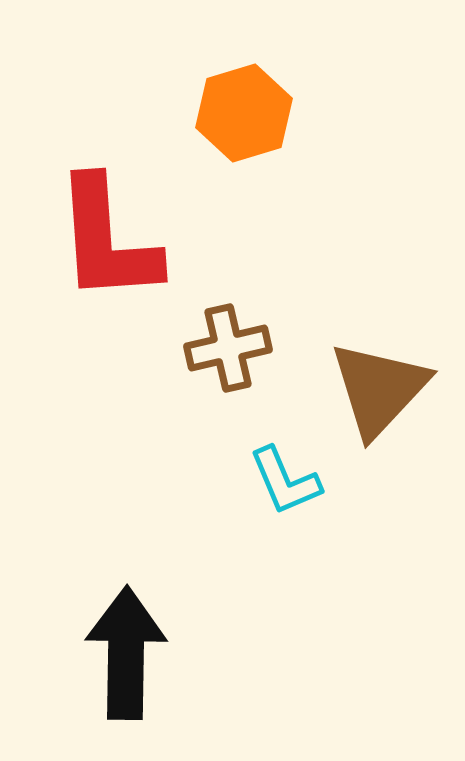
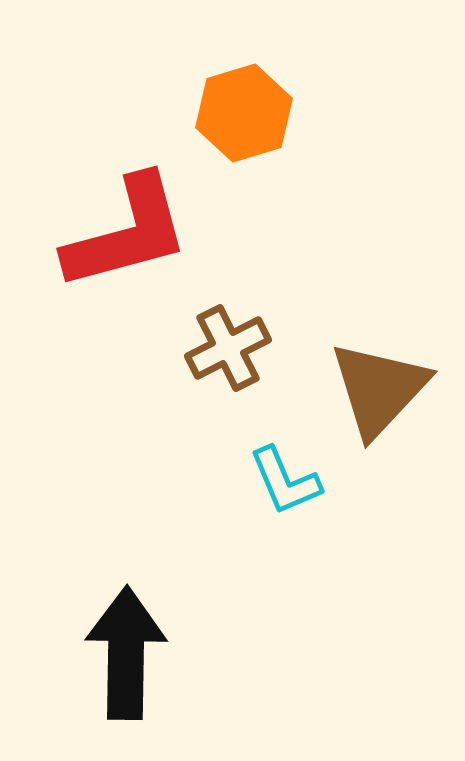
red L-shape: moved 20 px right, 7 px up; rotated 101 degrees counterclockwise
brown cross: rotated 14 degrees counterclockwise
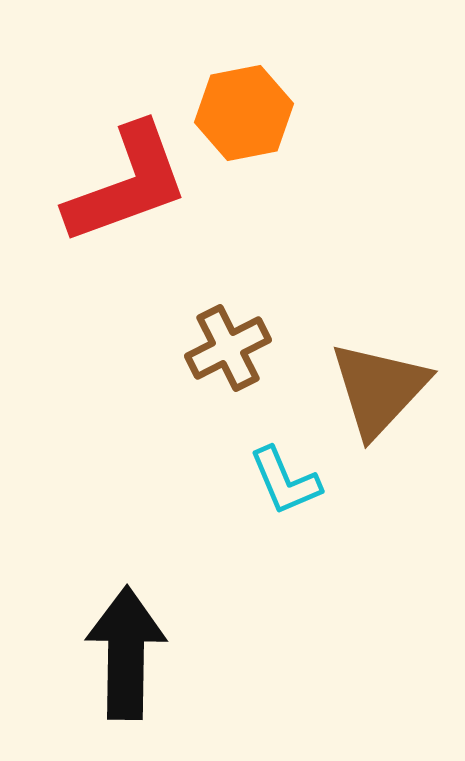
orange hexagon: rotated 6 degrees clockwise
red L-shape: moved 49 px up; rotated 5 degrees counterclockwise
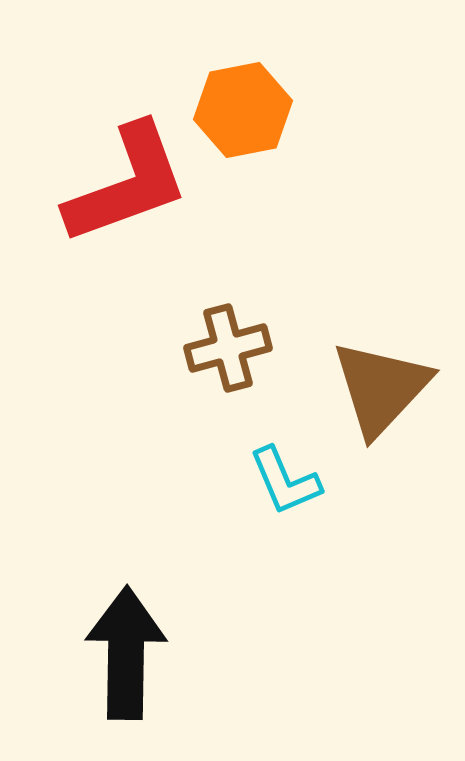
orange hexagon: moved 1 px left, 3 px up
brown cross: rotated 12 degrees clockwise
brown triangle: moved 2 px right, 1 px up
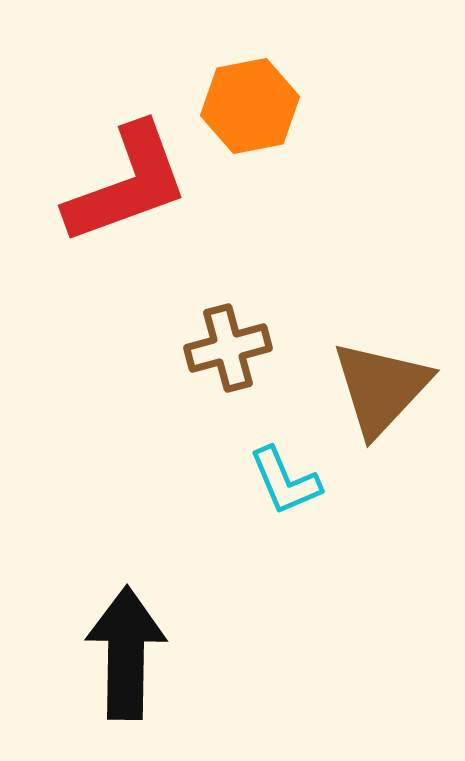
orange hexagon: moved 7 px right, 4 px up
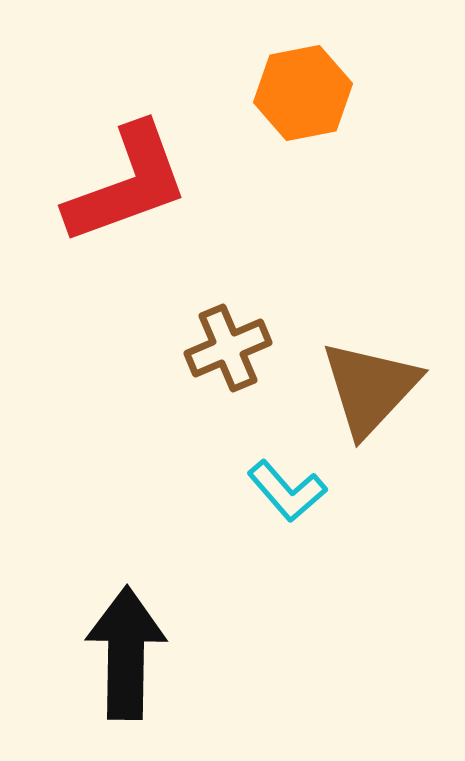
orange hexagon: moved 53 px right, 13 px up
brown cross: rotated 8 degrees counterclockwise
brown triangle: moved 11 px left
cyan L-shape: moved 2 px right, 10 px down; rotated 18 degrees counterclockwise
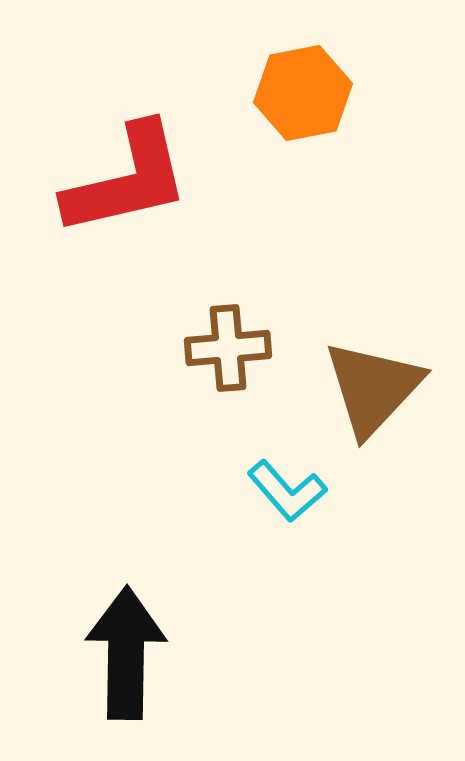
red L-shape: moved 4 px up; rotated 7 degrees clockwise
brown cross: rotated 18 degrees clockwise
brown triangle: moved 3 px right
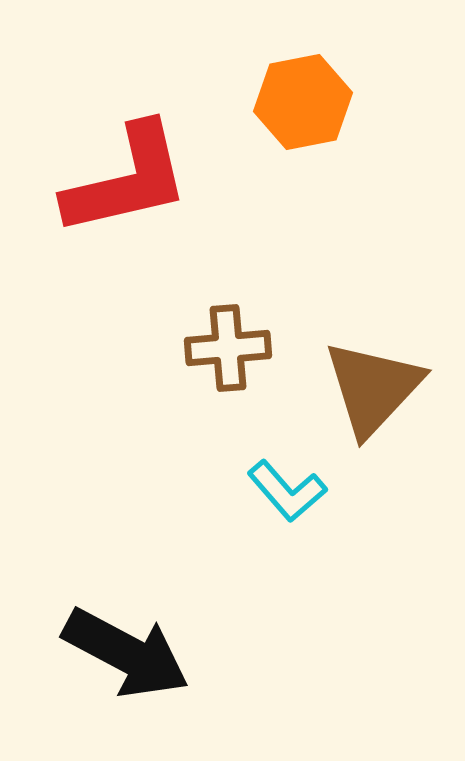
orange hexagon: moved 9 px down
black arrow: rotated 117 degrees clockwise
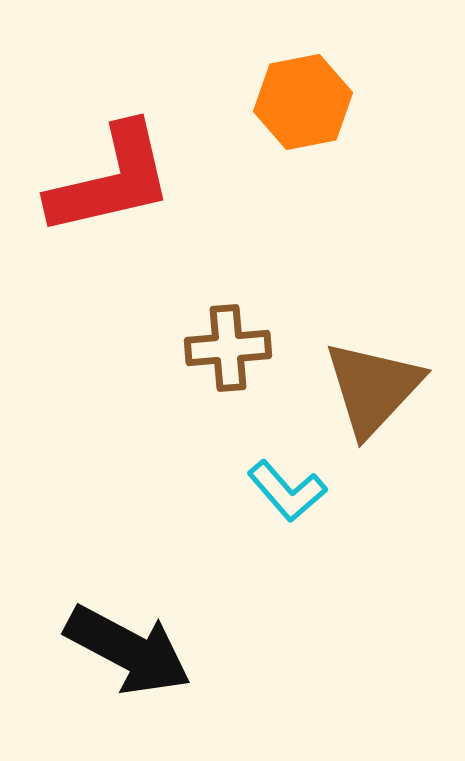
red L-shape: moved 16 px left
black arrow: moved 2 px right, 3 px up
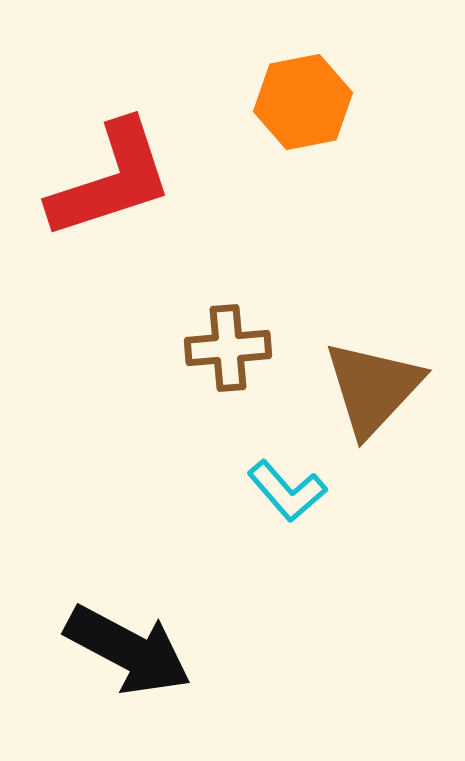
red L-shape: rotated 5 degrees counterclockwise
